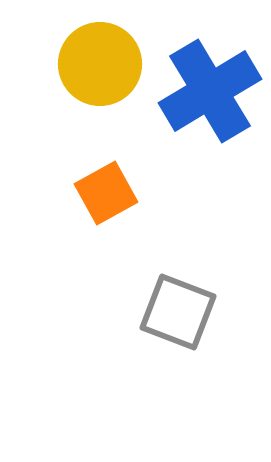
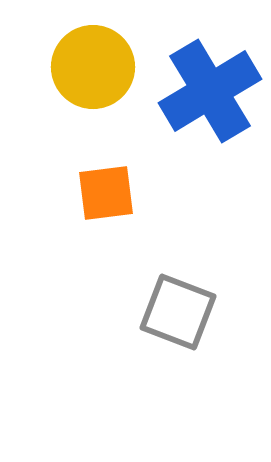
yellow circle: moved 7 px left, 3 px down
orange square: rotated 22 degrees clockwise
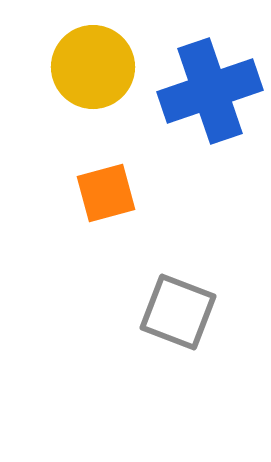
blue cross: rotated 12 degrees clockwise
orange square: rotated 8 degrees counterclockwise
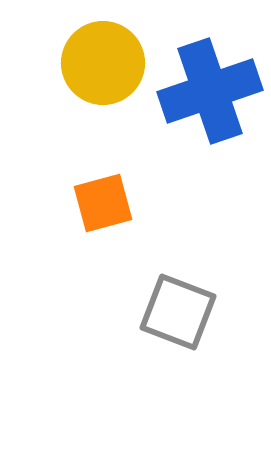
yellow circle: moved 10 px right, 4 px up
orange square: moved 3 px left, 10 px down
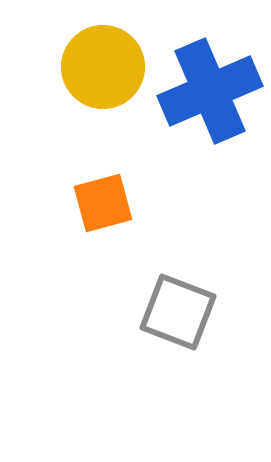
yellow circle: moved 4 px down
blue cross: rotated 4 degrees counterclockwise
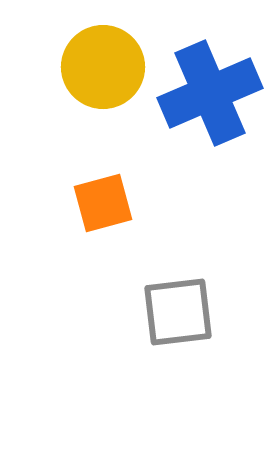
blue cross: moved 2 px down
gray square: rotated 28 degrees counterclockwise
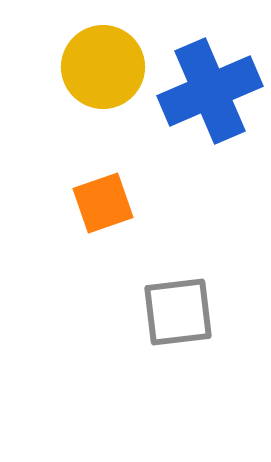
blue cross: moved 2 px up
orange square: rotated 4 degrees counterclockwise
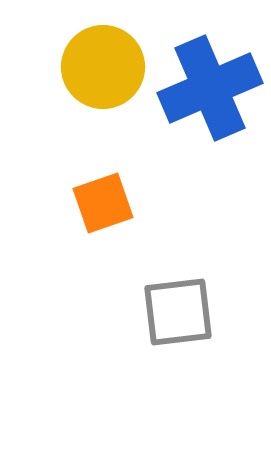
blue cross: moved 3 px up
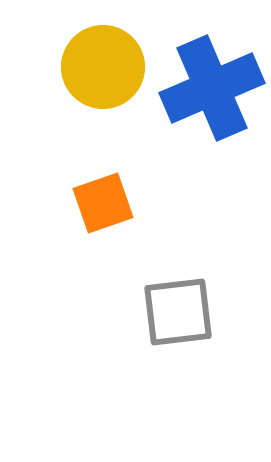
blue cross: moved 2 px right
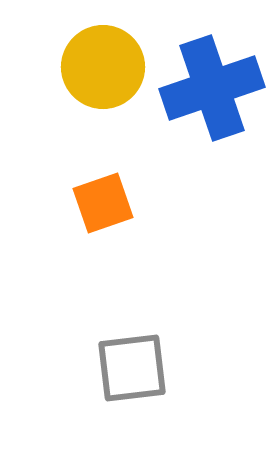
blue cross: rotated 4 degrees clockwise
gray square: moved 46 px left, 56 px down
